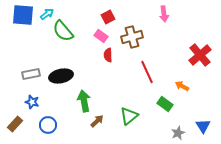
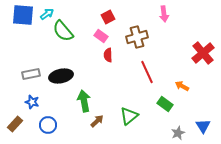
brown cross: moved 5 px right
red cross: moved 3 px right, 2 px up
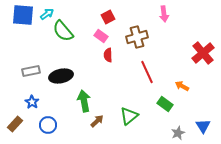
gray rectangle: moved 3 px up
blue star: rotated 16 degrees clockwise
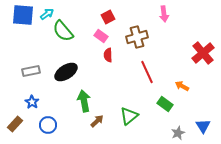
black ellipse: moved 5 px right, 4 px up; rotated 20 degrees counterclockwise
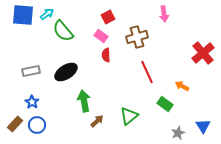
red semicircle: moved 2 px left
blue circle: moved 11 px left
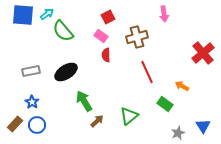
green arrow: rotated 20 degrees counterclockwise
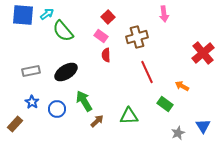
red square: rotated 16 degrees counterclockwise
green triangle: rotated 36 degrees clockwise
blue circle: moved 20 px right, 16 px up
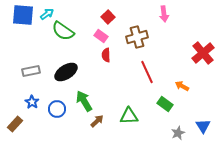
green semicircle: rotated 15 degrees counterclockwise
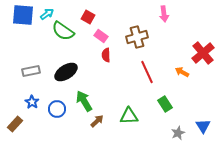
red square: moved 20 px left; rotated 16 degrees counterclockwise
orange arrow: moved 14 px up
green rectangle: rotated 21 degrees clockwise
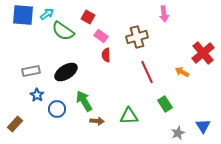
blue star: moved 5 px right, 7 px up
brown arrow: rotated 48 degrees clockwise
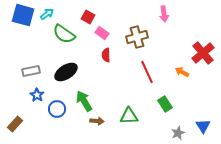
blue square: rotated 10 degrees clockwise
green semicircle: moved 1 px right, 3 px down
pink rectangle: moved 1 px right, 3 px up
